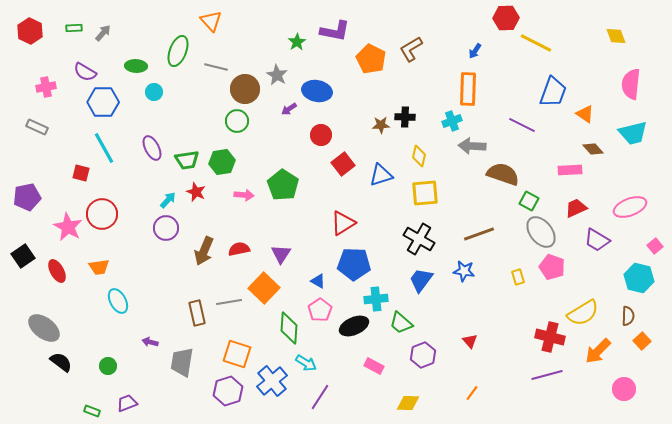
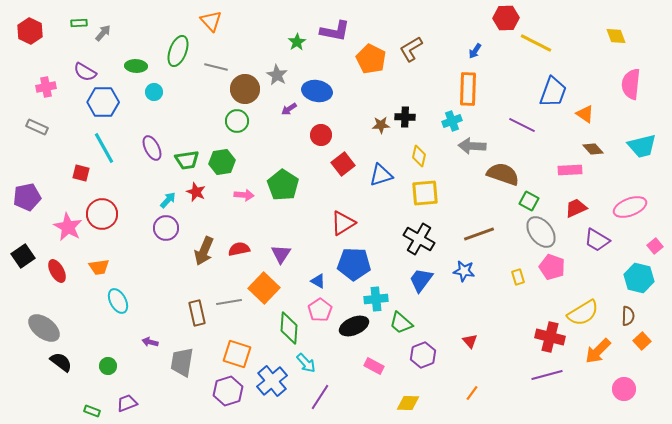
green rectangle at (74, 28): moved 5 px right, 5 px up
cyan trapezoid at (633, 133): moved 9 px right, 13 px down
cyan arrow at (306, 363): rotated 15 degrees clockwise
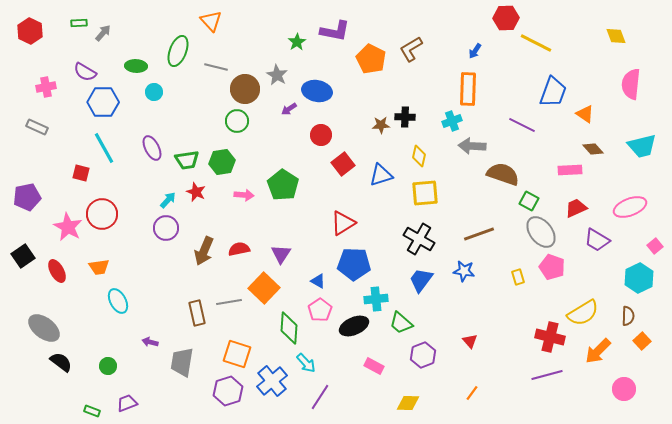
cyan hexagon at (639, 278): rotated 20 degrees clockwise
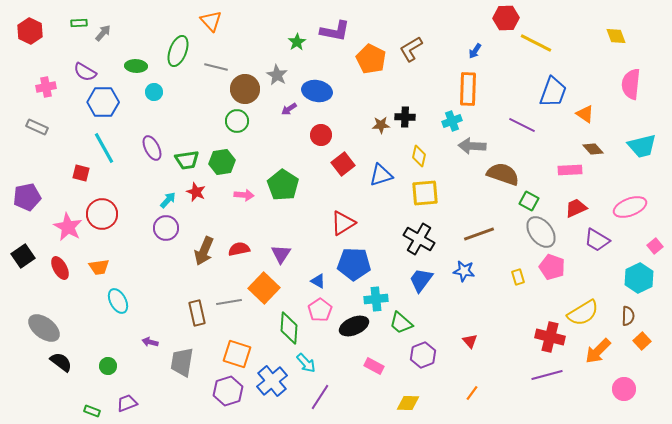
red ellipse at (57, 271): moved 3 px right, 3 px up
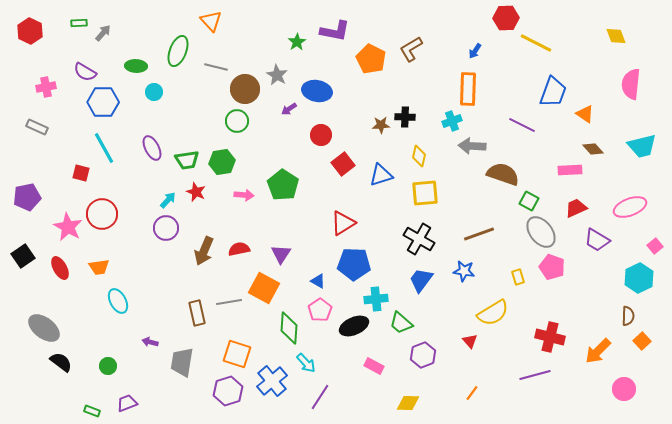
orange square at (264, 288): rotated 16 degrees counterclockwise
yellow semicircle at (583, 313): moved 90 px left
purple line at (547, 375): moved 12 px left
